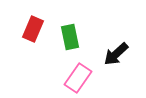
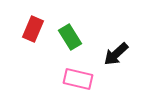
green rectangle: rotated 20 degrees counterclockwise
pink rectangle: moved 1 px down; rotated 68 degrees clockwise
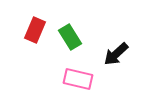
red rectangle: moved 2 px right, 1 px down
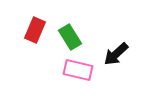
pink rectangle: moved 9 px up
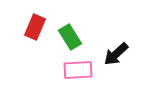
red rectangle: moved 3 px up
pink rectangle: rotated 16 degrees counterclockwise
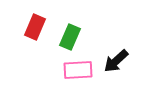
green rectangle: rotated 55 degrees clockwise
black arrow: moved 7 px down
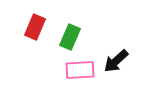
pink rectangle: moved 2 px right
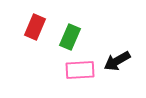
black arrow: moved 1 px right; rotated 12 degrees clockwise
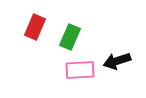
black arrow: rotated 12 degrees clockwise
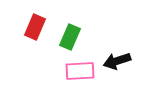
pink rectangle: moved 1 px down
